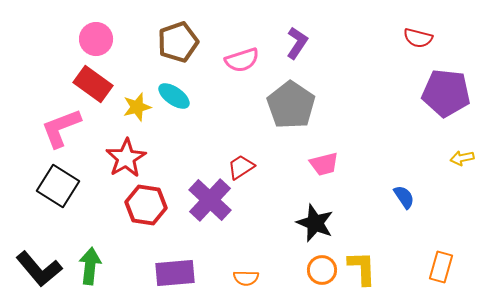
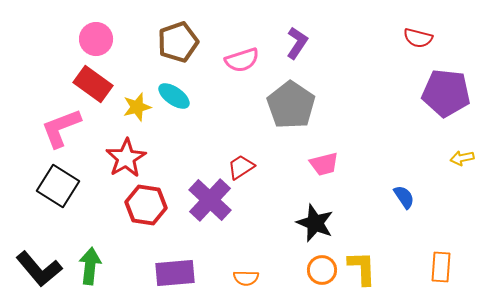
orange rectangle: rotated 12 degrees counterclockwise
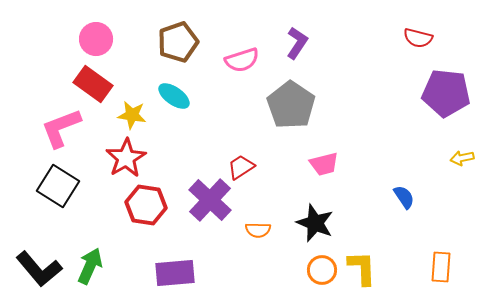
yellow star: moved 5 px left, 8 px down; rotated 24 degrees clockwise
green arrow: rotated 18 degrees clockwise
orange semicircle: moved 12 px right, 48 px up
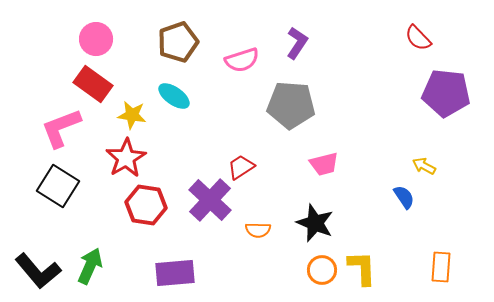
red semicircle: rotated 32 degrees clockwise
gray pentagon: rotated 30 degrees counterclockwise
yellow arrow: moved 38 px left, 8 px down; rotated 40 degrees clockwise
black L-shape: moved 1 px left, 2 px down
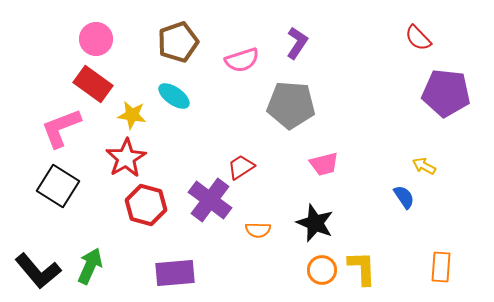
purple cross: rotated 6 degrees counterclockwise
red hexagon: rotated 6 degrees clockwise
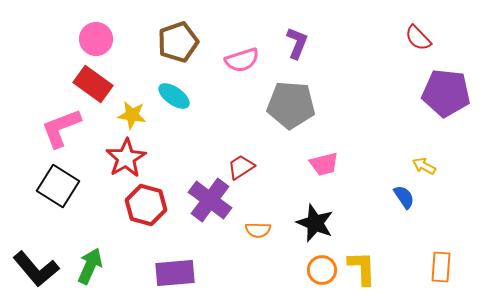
purple L-shape: rotated 12 degrees counterclockwise
black L-shape: moved 2 px left, 2 px up
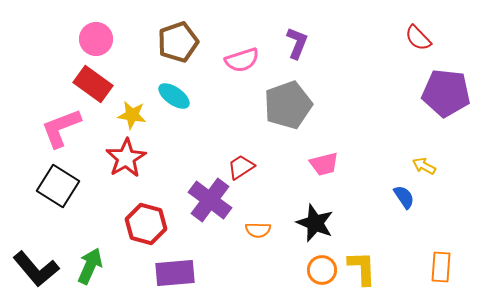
gray pentagon: moved 3 px left; rotated 24 degrees counterclockwise
red hexagon: moved 19 px down
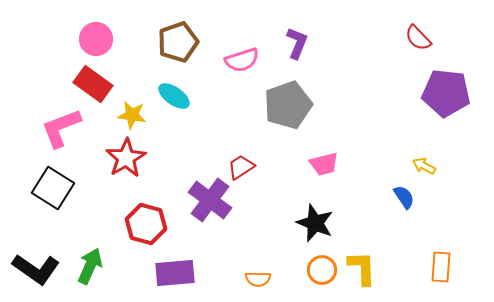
black square: moved 5 px left, 2 px down
orange semicircle: moved 49 px down
black L-shape: rotated 15 degrees counterclockwise
